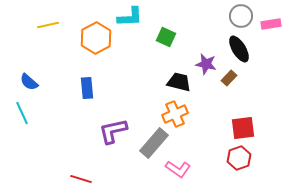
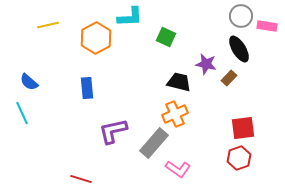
pink rectangle: moved 4 px left, 2 px down; rotated 18 degrees clockwise
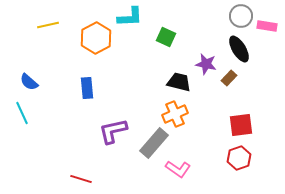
red square: moved 2 px left, 3 px up
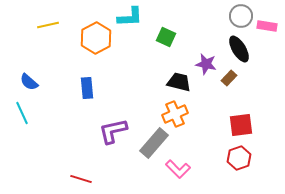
pink L-shape: rotated 10 degrees clockwise
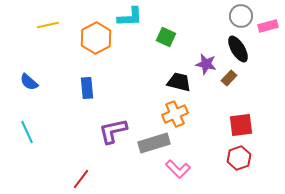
pink rectangle: moved 1 px right; rotated 24 degrees counterclockwise
black ellipse: moved 1 px left
cyan line: moved 5 px right, 19 px down
gray rectangle: rotated 32 degrees clockwise
red line: rotated 70 degrees counterclockwise
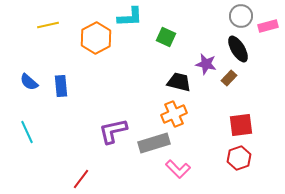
blue rectangle: moved 26 px left, 2 px up
orange cross: moved 1 px left
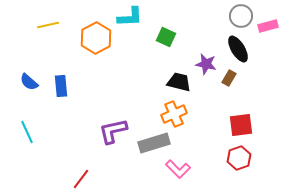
brown rectangle: rotated 14 degrees counterclockwise
